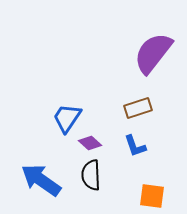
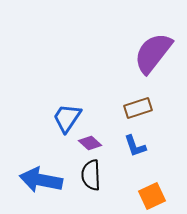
blue arrow: rotated 24 degrees counterclockwise
orange square: rotated 32 degrees counterclockwise
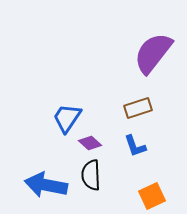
blue arrow: moved 5 px right, 5 px down
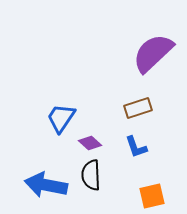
purple semicircle: rotated 9 degrees clockwise
blue trapezoid: moved 6 px left
blue L-shape: moved 1 px right, 1 px down
orange square: rotated 12 degrees clockwise
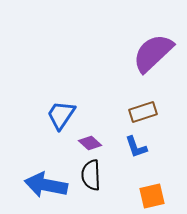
brown rectangle: moved 5 px right, 4 px down
blue trapezoid: moved 3 px up
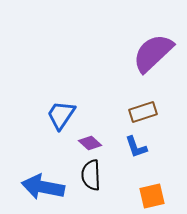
blue arrow: moved 3 px left, 2 px down
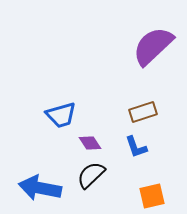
purple semicircle: moved 7 px up
blue trapezoid: rotated 140 degrees counterclockwise
purple diamond: rotated 15 degrees clockwise
black semicircle: rotated 48 degrees clockwise
blue arrow: moved 3 px left, 1 px down
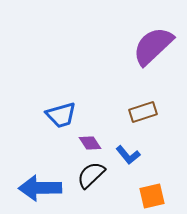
blue L-shape: moved 8 px left, 8 px down; rotated 20 degrees counterclockwise
blue arrow: rotated 12 degrees counterclockwise
